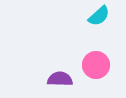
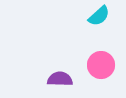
pink circle: moved 5 px right
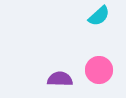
pink circle: moved 2 px left, 5 px down
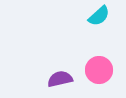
purple semicircle: rotated 15 degrees counterclockwise
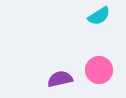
cyan semicircle: rotated 10 degrees clockwise
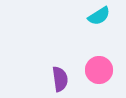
purple semicircle: rotated 95 degrees clockwise
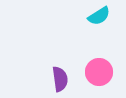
pink circle: moved 2 px down
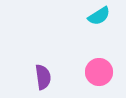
purple semicircle: moved 17 px left, 2 px up
